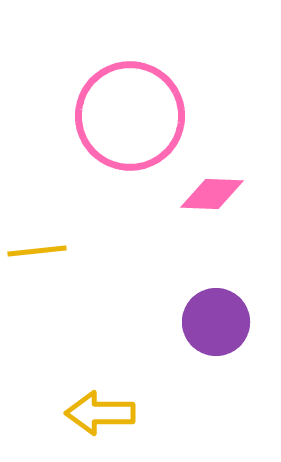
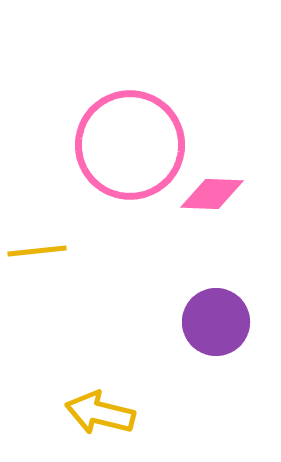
pink circle: moved 29 px down
yellow arrow: rotated 14 degrees clockwise
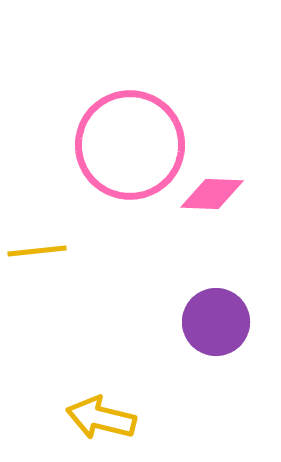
yellow arrow: moved 1 px right, 5 px down
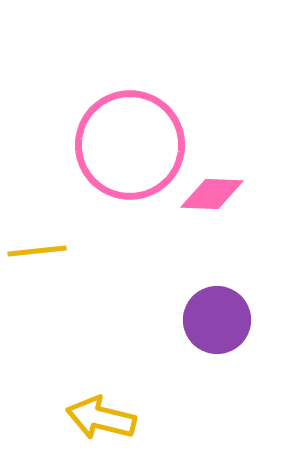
purple circle: moved 1 px right, 2 px up
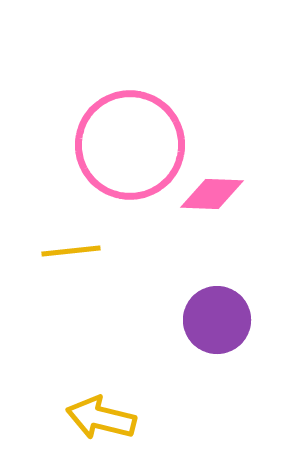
yellow line: moved 34 px right
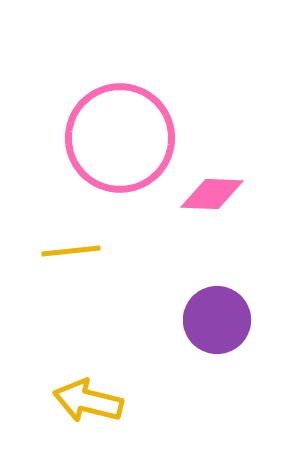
pink circle: moved 10 px left, 7 px up
yellow arrow: moved 13 px left, 17 px up
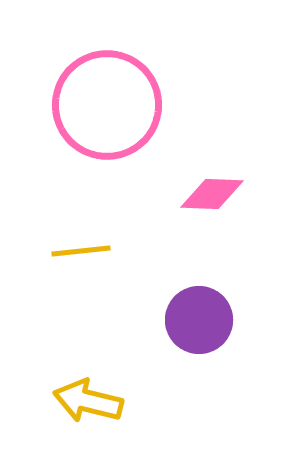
pink circle: moved 13 px left, 33 px up
yellow line: moved 10 px right
purple circle: moved 18 px left
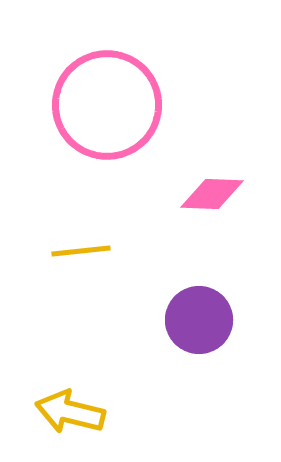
yellow arrow: moved 18 px left, 11 px down
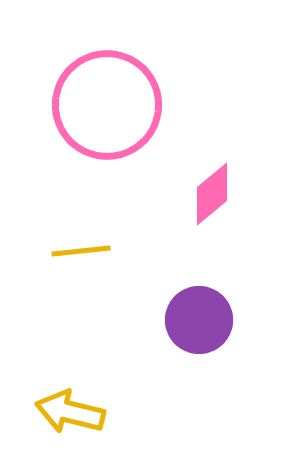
pink diamond: rotated 42 degrees counterclockwise
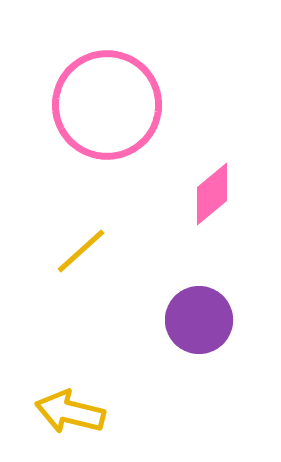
yellow line: rotated 36 degrees counterclockwise
